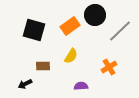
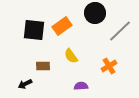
black circle: moved 2 px up
orange rectangle: moved 8 px left
black square: rotated 10 degrees counterclockwise
yellow semicircle: rotated 112 degrees clockwise
orange cross: moved 1 px up
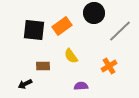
black circle: moved 1 px left
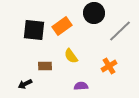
brown rectangle: moved 2 px right
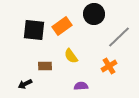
black circle: moved 1 px down
gray line: moved 1 px left, 6 px down
